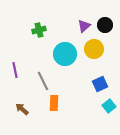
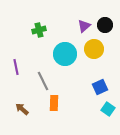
purple line: moved 1 px right, 3 px up
blue square: moved 3 px down
cyan square: moved 1 px left, 3 px down; rotated 16 degrees counterclockwise
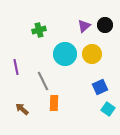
yellow circle: moved 2 px left, 5 px down
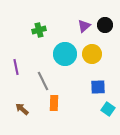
blue square: moved 2 px left; rotated 21 degrees clockwise
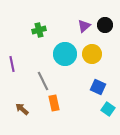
purple line: moved 4 px left, 3 px up
blue square: rotated 28 degrees clockwise
orange rectangle: rotated 14 degrees counterclockwise
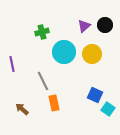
green cross: moved 3 px right, 2 px down
cyan circle: moved 1 px left, 2 px up
blue square: moved 3 px left, 8 px down
